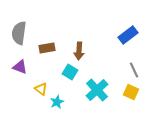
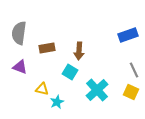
blue rectangle: rotated 18 degrees clockwise
yellow triangle: moved 1 px right; rotated 24 degrees counterclockwise
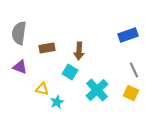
yellow square: moved 1 px down
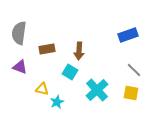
brown rectangle: moved 1 px down
gray line: rotated 21 degrees counterclockwise
yellow square: rotated 14 degrees counterclockwise
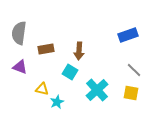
brown rectangle: moved 1 px left
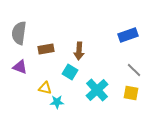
yellow triangle: moved 3 px right, 1 px up
cyan star: rotated 24 degrees clockwise
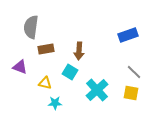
gray semicircle: moved 12 px right, 6 px up
gray line: moved 2 px down
yellow triangle: moved 5 px up
cyan star: moved 2 px left, 1 px down
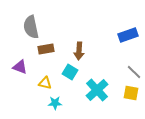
gray semicircle: rotated 20 degrees counterclockwise
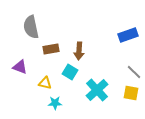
brown rectangle: moved 5 px right
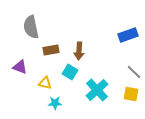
brown rectangle: moved 1 px down
yellow square: moved 1 px down
